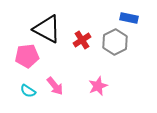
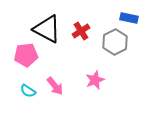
red cross: moved 1 px left, 9 px up
pink pentagon: moved 1 px left, 1 px up
pink star: moved 3 px left, 6 px up
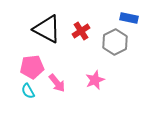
pink pentagon: moved 6 px right, 12 px down
pink arrow: moved 2 px right, 3 px up
cyan semicircle: rotated 28 degrees clockwise
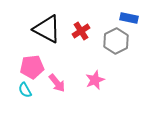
gray hexagon: moved 1 px right, 1 px up
cyan semicircle: moved 3 px left, 1 px up
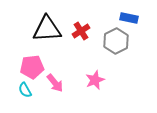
black triangle: rotated 32 degrees counterclockwise
pink arrow: moved 2 px left
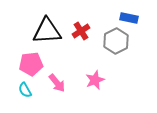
black triangle: moved 2 px down
pink pentagon: moved 1 px left, 3 px up
pink arrow: moved 2 px right
